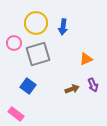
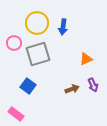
yellow circle: moved 1 px right
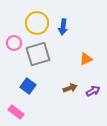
purple arrow: moved 6 px down; rotated 96 degrees counterclockwise
brown arrow: moved 2 px left, 1 px up
pink rectangle: moved 2 px up
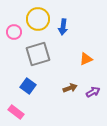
yellow circle: moved 1 px right, 4 px up
pink circle: moved 11 px up
purple arrow: moved 1 px down
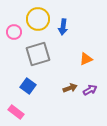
purple arrow: moved 3 px left, 2 px up
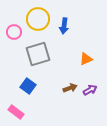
blue arrow: moved 1 px right, 1 px up
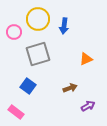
purple arrow: moved 2 px left, 16 px down
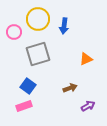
pink rectangle: moved 8 px right, 6 px up; rotated 56 degrees counterclockwise
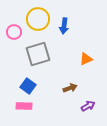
pink rectangle: rotated 21 degrees clockwise
